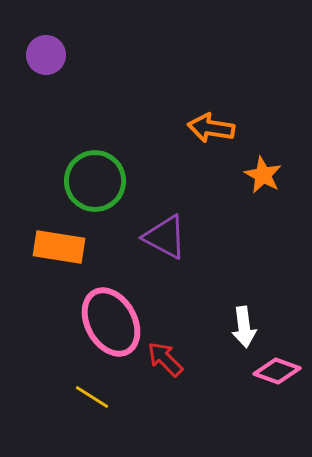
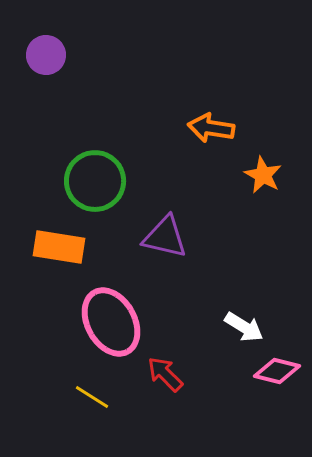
purple triangle: rotated 15 degrees counterclockwise
white arrow: rotated 51 degrees counterclockwise
red arrow: moved 15 px down
pink diamond: rotated 6 degrees counterclockwise
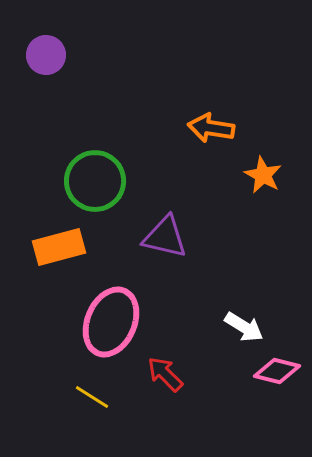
orange rectangle: rotated 24 degrees counterclockwise
pink ellipse: rotated 52 degrees clockwise
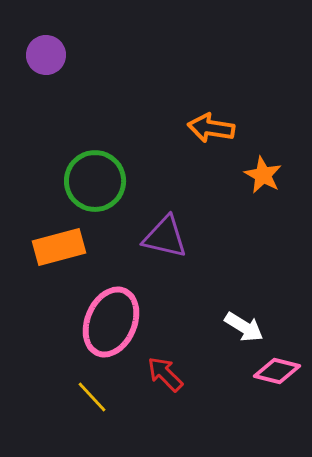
yellow line: rotated 15 degrees clockwise
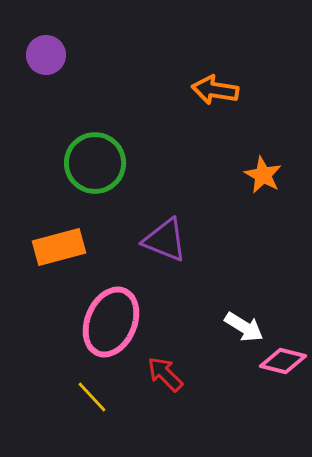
orange arrow: moved 4 px right, 38 px up
green circle: moved 18 px up
purple triangle: moved 3 px down; rotated 9 degrees clockwise
pink diamond: moved 6 px right, 10 px up
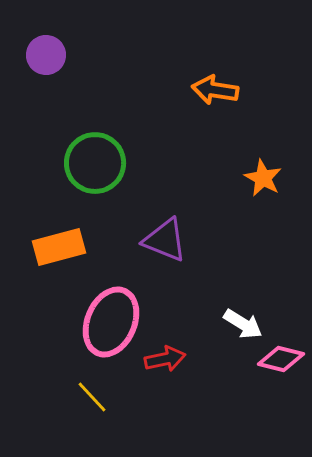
orange star: moved 3 px down
white arrow: moved 1 px left, 3 px up
pink diamond: moved 2 px left, 2 px up
red arrow: moved 15 px up; rotated 123 degrees clockwise
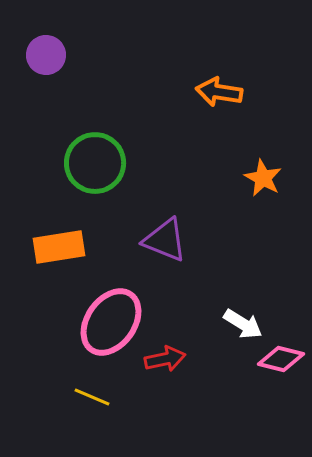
orange arrow: moved 4 px right, 2 px down
orange rectangle: rotated 6 degrees clockwise
pink ellipse: rotated 12 degrees clockwise
yellow line: rotated 24 degrees counterclockwise
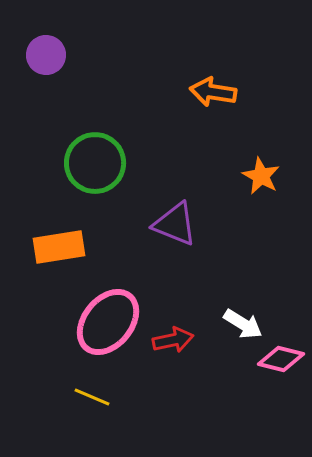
orange arrow: moved 6 px left
orange star: moved 2 px left, 2 px up
purple triangle: moved 10 px right, 16 px up
pink ellipse: moved 3 px left; rotated 4 degrees clockwise
red arrow: moved 8 px right, 19 px up
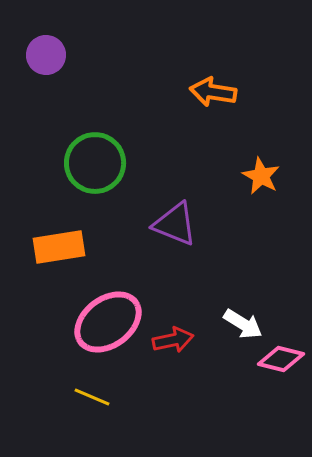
pink ellipse: rotated 14 degrees clockwise
